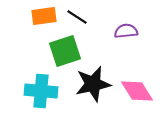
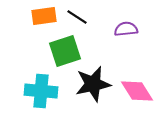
purple semicircle: moved 2 px up
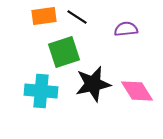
green square: moved 1 px left, 1 px down
